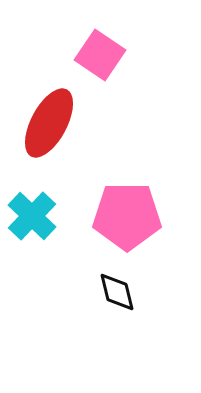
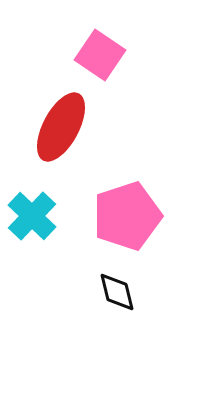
red ellipse: moved 12 px right, 4 px down
pink pentagon: rotated 18 degrees counterclockwise
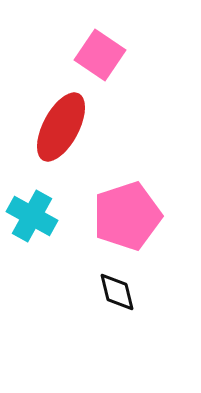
cyan cross: rotated 15 degrees counterclockwise
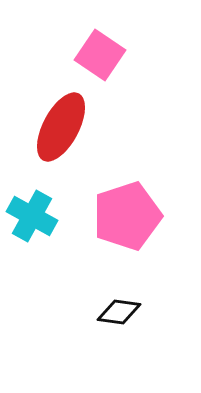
black diamond: moved 2 px right, 20 px down; rotated 69 degrees counterclockwise
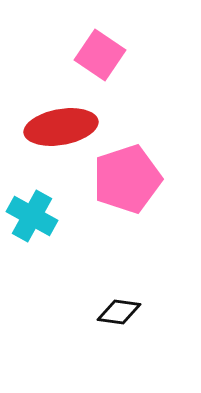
red ellipse: rotated 52 degrees clockwise
pink pentagon: moved 37 px up
